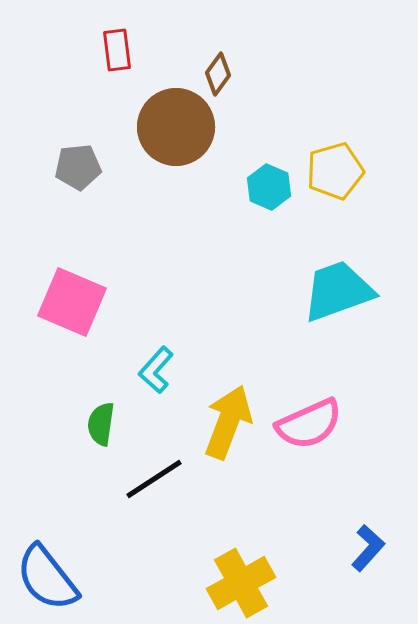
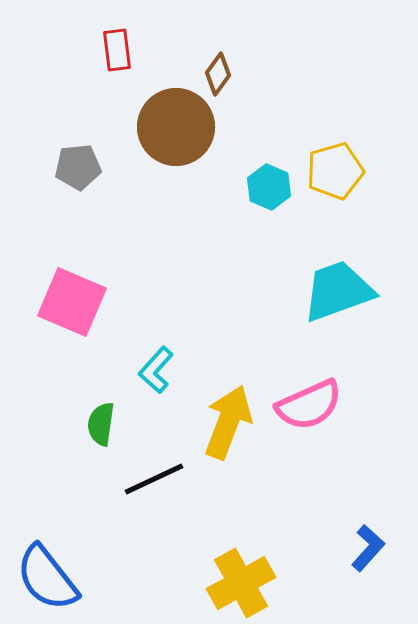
pink semicircle: moved 19 px up
black line: rotated 8 degrees clockwise
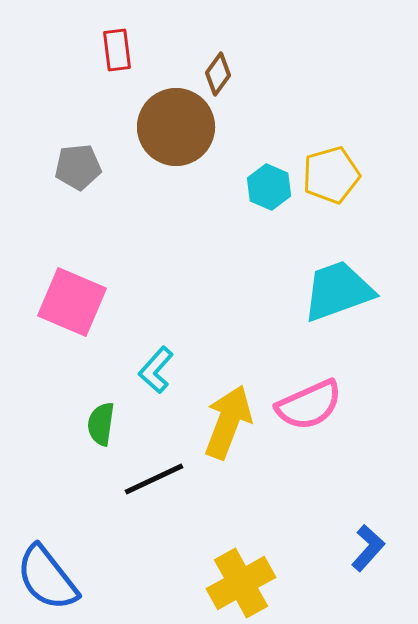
yellow pentagon: moved 4 px left, 4 px down
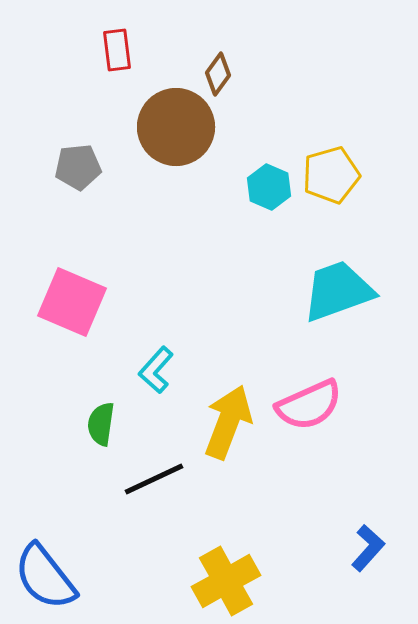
blue semicircle: moved 2 px left, 1 px up
yellow cross: moved 15 px left, 2 px up
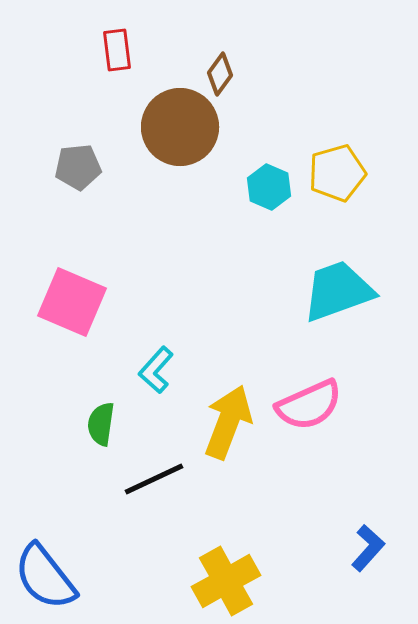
brown diamond: moved 2 px right
brown circle: moved 4 px right
yellow pentagon: moved 6 px right, 2 px up
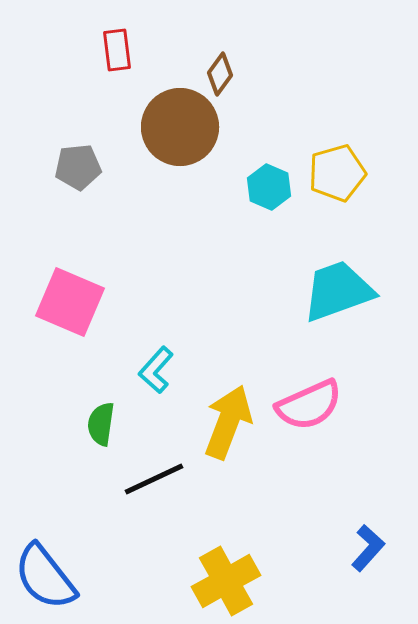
pink square: moved 2 px left
